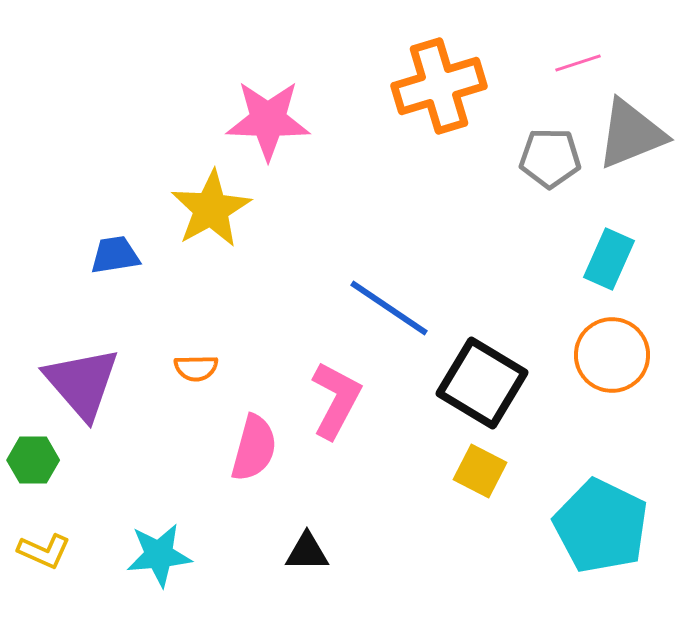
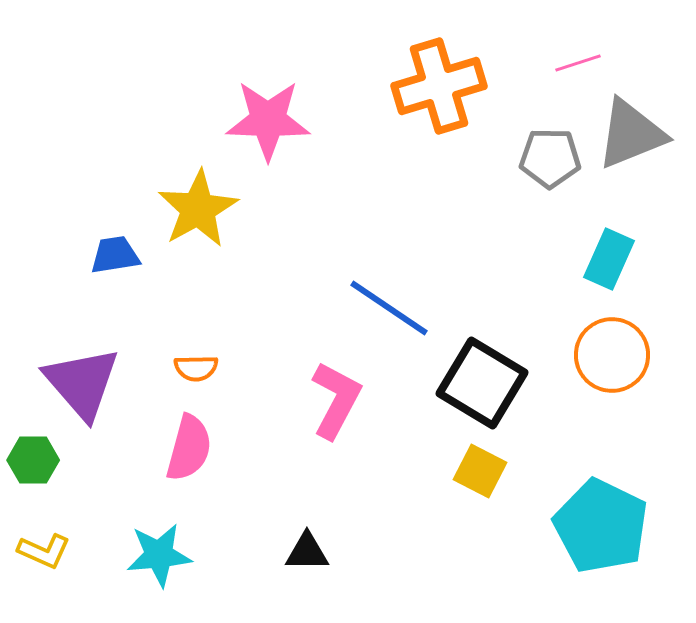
yellow star: moved 13 px left
pink semicircle: moved 65 px left
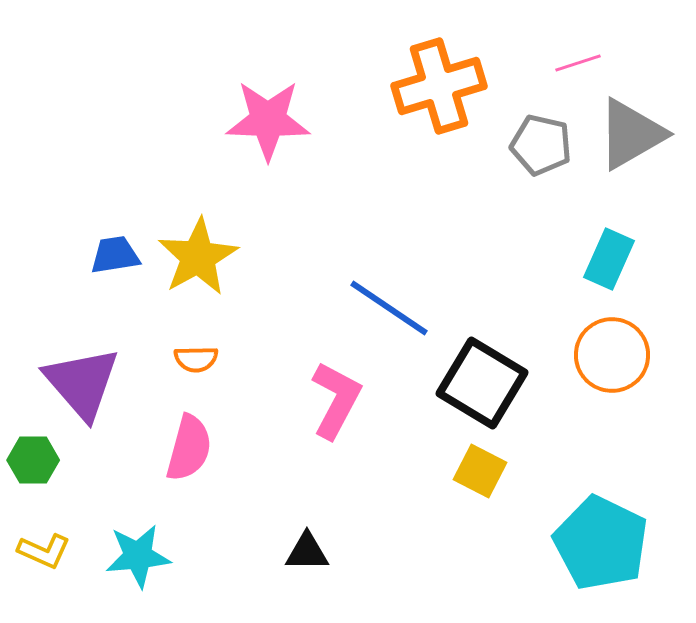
gray triangle: rotated 8 degrees counterclockwise
gray pentagon: moved 9 px left, 13 px up; rotated 12 degrees clockwise
yellow star: moved 48 px down
orange semicircle: moved 9 px up
cyan pentagon: moved 17 px down
cyan star: moved 21 px left, 1 px down
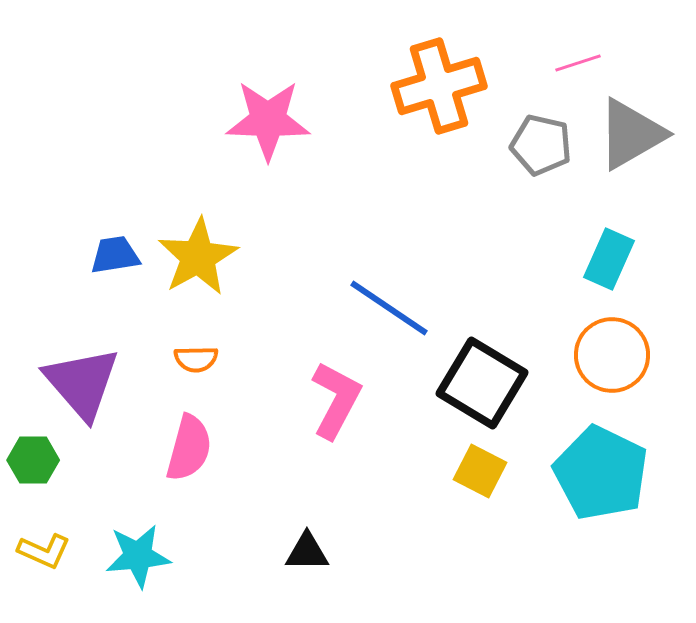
cyan pentagon: moved 70 px up
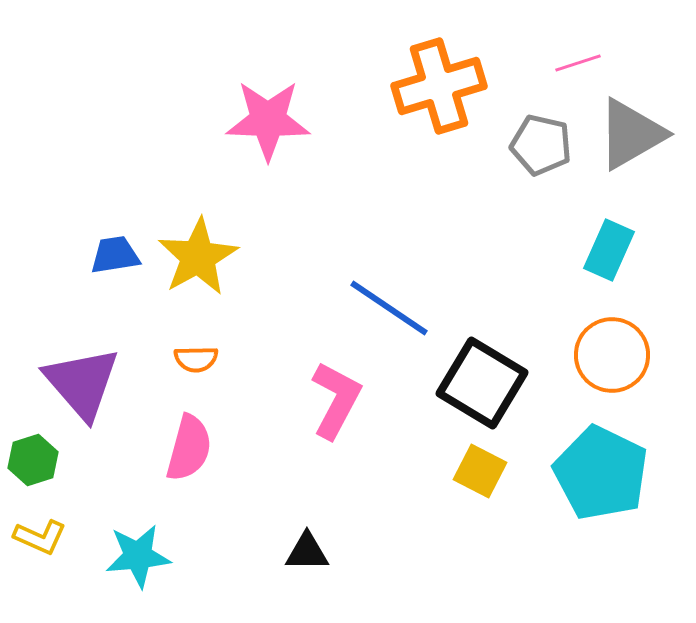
cyan rectangle: moved 9 px up
green hexagon: rotated 18 degrees counterclockwise
yellow L-shape: moved 4 px left, 14 px up
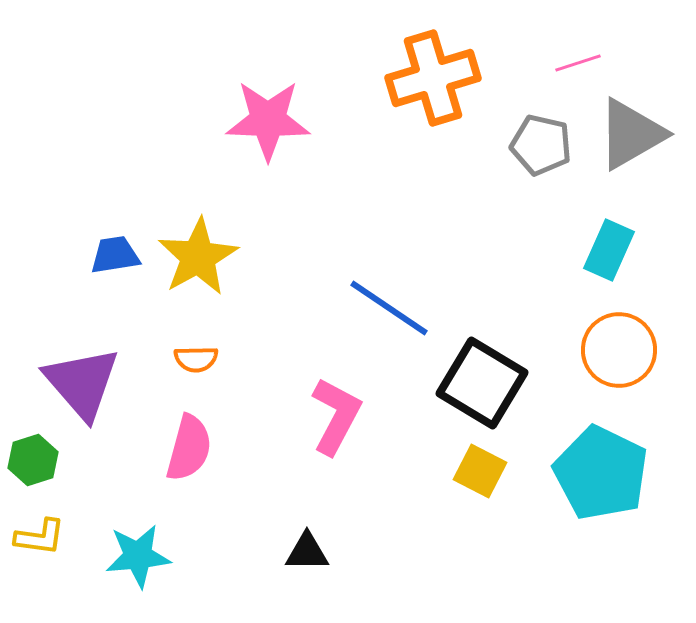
orange cross: moved 6 px left, 8 px up
orange circle: moved 7 px right, 5 px up
pink L-shape: moved 16 px down
yellow L-shape: rotated 16 degrees counterclockwise
